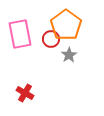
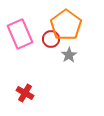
pink rectangle: rotated 12 degrees counterclockwise
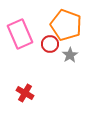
orange pentagon: rotated 16 degrees counterclockwise
red circle: moved 1 px left, 5 px down
gray star: moved 1 px right
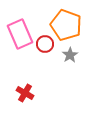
red circle: moved 5 px left
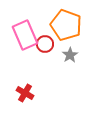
pink rectangle: moved 5 px right, 1 px down
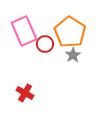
orange pentagon: moved 4 px right, 7 px down; rotated 12 degrees clockwise
pink rectangle: moved 1 px left, 4 px up
gray star: moved 3 px right
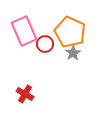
orange pentagon: rotated 8 degrees counterclockwise
gray star: moved 2 px up
red cross: moved 1 px down
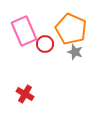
orange pentagon: moved 1 px right, 3 px up
gray star: moved 2 px right, 1 px up; rotated 21 degrees counterclockwise
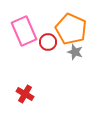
red circle: moved 3 px right, 2 px up
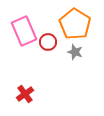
orange pentagon: moved 4 px right, 5 px up; rotated 8 degrees clockwise
red cross: rotated 24 degrees clockwise
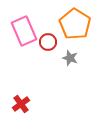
gray star: moved 5 px left, 6 px down
red cross: moved 4 px left, 10 px down
